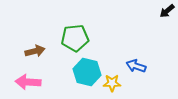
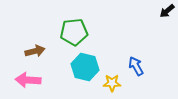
green pentagon: moved 1 px left, 6 px up
blue arrow: rotated 42 degrees clockwise
cyan hexagon: moved 2 px left, 5 px up
pink arrow: moved 2 px up
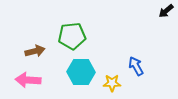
black arrow: moved 1 px left
green pentagon: moved 2 px left, 4 px down
cyan hexagon: moved 4 px left, 5 px down; rotated 12 degrees counterclockwise
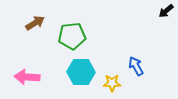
brown arrow: moved 28 px up; rotated 18 degrees counterclockwise
pink arrow: moved 1 px left, 3 px up
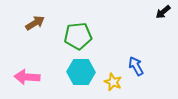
black arrow: moved 3 px left, 1 px down
green pentagon: moved 6 px right
yellow star: moved 1 px right, 1 px up; rotated 24 degrees clockwise
